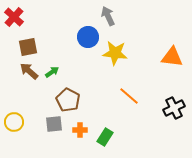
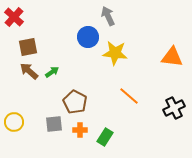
brown pentagon: moved 7 px right, 2 px down
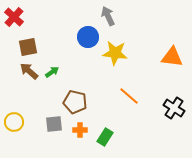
brown pentagon: rotated 15 degrees counterclockwise
black cross: rotated 30 degrees counterclockwise
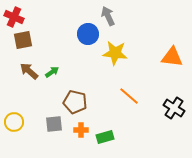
red cross: rotated 18 degrees counterclockwise
blue circle: moved 3 px up
brown square: moved 5 px left, 7 px up
orange cross: moved 1 px right
green rectangle: rotated 42 degrees clockwise
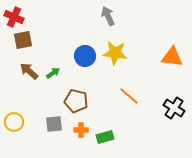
blue circle: moved 3 px left, 22 px down
green arrow: moved 1 px right, 1 px down
brown pentagon: moved 1 px right, 1 px up
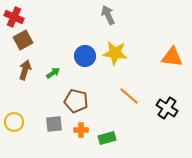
gray arrow: moved 1 px up
brown square: rotated 18 degrees counterclockwise
brown arrow: moved 4 px left, 1 px up; rotated 66 degrees clockwise
black cross: moved 7 px left
green rectangle: moved 2 px right, 1 px down
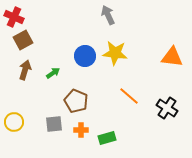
brown pentagon: rotated 10 degrees clockwise
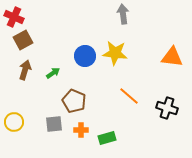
gray arrow: moved 15 px right, 1 px up; rotated 18 degrees clockwise
brown pentagon: moved 2 px left
black cross: rotated 15 degrees counterclockwise
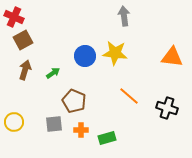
gray arrow: moved 1 px right, 2 px down
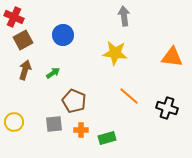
blue circle: moved 22 px left, 21 px up
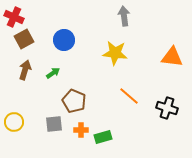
blue circle: moved 1 px right, 5 px down
brown square: moved 1 px right, 1 px up
green rectangle: moved 4 px left, 1 px up
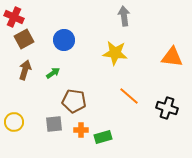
brown pentagon: rotated 15 degrees counterclockwise
